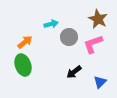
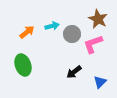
cyan arrow: moved 1 px right, 2 px down
gray circle: moved 3 px right, 3 px up
orange arrow: moved 2 px right, 10 px up
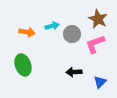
orange arrow: rotated 49 degrees clockwise
pink L-shape: moved 2 px right
black arrow: rotated 35 degrees clockwise
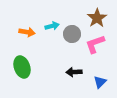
brown star: moved 1 px left, 1 px up; rotated 12 degrees clockwise
green ellipse: moved 1 px left, 2 px down
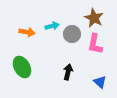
brown star: moved 3 px left; rotated 12 degrees counterclockwise
pink L-shape: rotated 60 degrees counterclockwise
green ellipse: rotated 10 degrees counterclockwise
black arrow: moved 6 px left; rotated 105 degrees clockwise
blue triangle: rotated 32 degrees counterclockwise
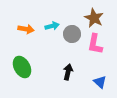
orange arrow: moved 1 px left, 3 px up
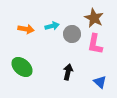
green ellipse: rotated 20 degrees counterclockwise
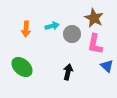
orange arrow: rotated 84 degrees clockwise
blue triangle: moved 7 px right, 16 px up
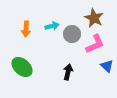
pink L-shape: rotated 125 degrees counterclockwise
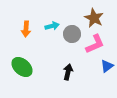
blue triangle: rotated 40 degrees clockwise
